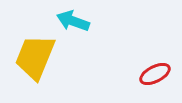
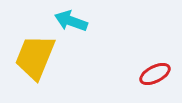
cyan arrow: moved 2 px left
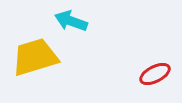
yellow trapezoid: rotated 51 degrees clockwise
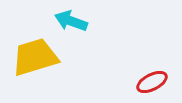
red ellipse: moved 3 px left, 8 px down
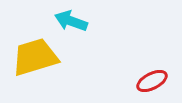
red ellipse: moved 1 px up
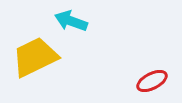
yellow trapezoid: rotated 9 degrees counterclockwise
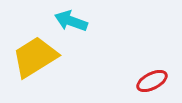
yellow trapezoid: rotated 6 degrees counterclockwise
